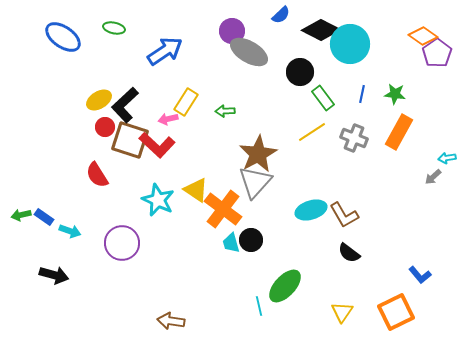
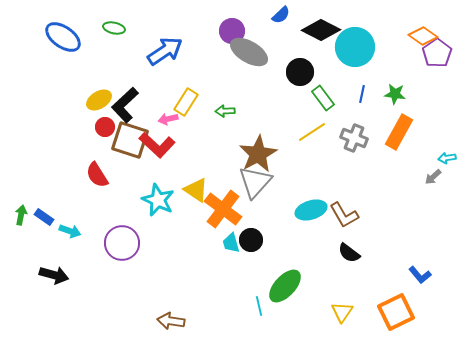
cyan circle at (350, 44): moved 5 px right, 3 px down
green arrow at (21, 215): rotated 114 degrees clockwise
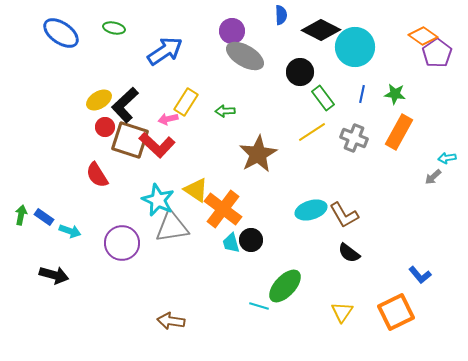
blue semicircle at (281, 15): rotated 48 degrees counterclockwise
blue ellipse at (63, 37): moved 2 px left, 4 px up
gray ellipse at (249, 52): moved 4 px left, 4 px down
gray triangle at (255, 182): moved 83 px left, 45 px down; rotated 39 degrees clockwise
cyan line at (259, 306): rotated 60 degrees counterclockwise
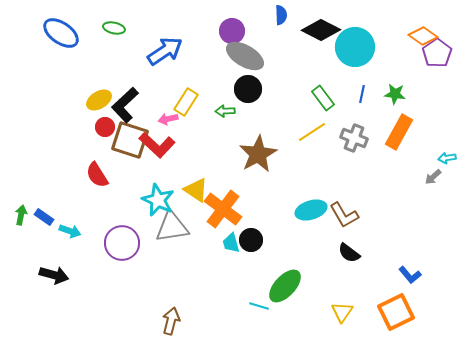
black circle at (300, 72): moved 52 px left, 17 px down
blue L-shape at (420, 275): moved 10 px left
brown arrow at (171, 321): rotated 96 degrees clockwise
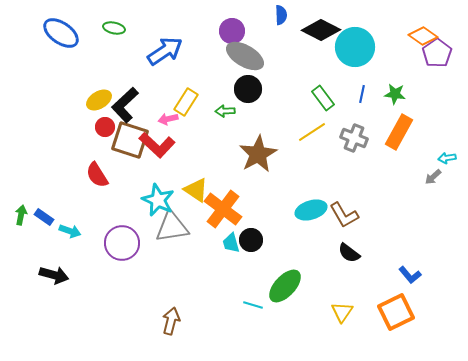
cyan line at (259, 306): moved 6 px left, 1 px up
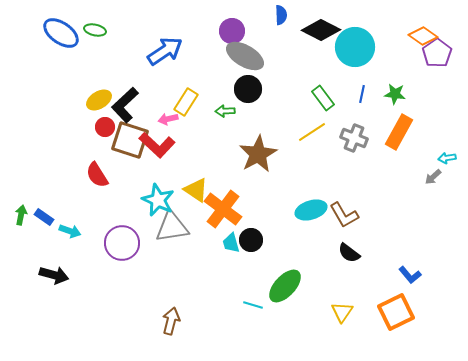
green ellipse at (114, 28): moved 19 px left, 2 px down
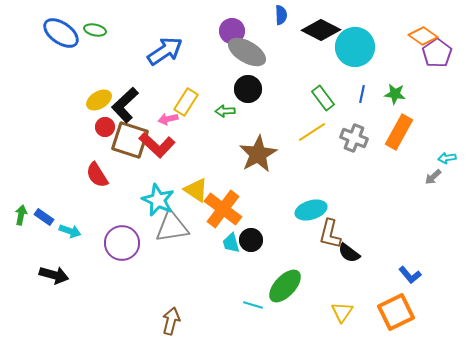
gray ellipse at (245, 56): moved 2 px right, 4 px up
brown L-shape at (344, 215): moved 14 px left, 19 px down; rotated 44 degrees clockwise
